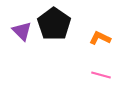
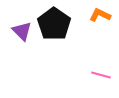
orange L-shape: moved 23 px up
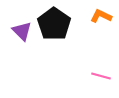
orange L-shape: moved 1 px right, 1 px down
pink line: moved 1 px down
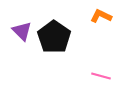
black pentagon: moved 13 px down
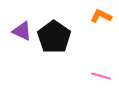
purple triangle: rotated 20 degrees counterclockwise
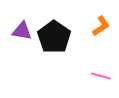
orange L-shape: moved 10 px down; rotated 120 degrees clockwise
purple triangle: rotated 15 degrees counterclockwise
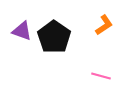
orange L-shape: moved 3 px right, 1 px up
purple triangle: rotated 10 degrees clockwise
